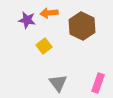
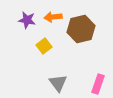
orange arrow: moved 4 px right, 4 px down
brown hexagon: moved 1 px left, 3 px down; rotated 20 degrees clockwise
pink rectangle: moved 1 px down
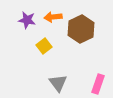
brown hexagon: rotated 12 degrees counterclockwise
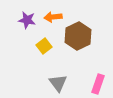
brown hexagon: moved 3 px left, 7 px down
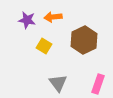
brown hexagon: moved 6 px right, 4 px down
yellow square: rotated 21 degrees counterclockwise
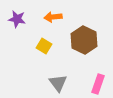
purple star: moved 10 px left, 1 px up
brown hexagon: rotated 8 degrees counterclockwise
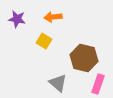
brown hexagon: moved 18 px down; rotated 12 degrees counterclockwise
yellow square: moved 5 px up
gray triangle: rotated 12 degrees counterclockwise
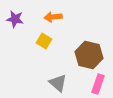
purple star: moved 2 px left
brown hexagon: moved 5 px right, 3 px up
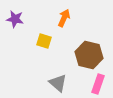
orange arrow: moved 11 px right, 1 px down; rotated 120 degrees clockwise
yellow square: rotated 14 degrees counterclockwise
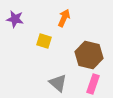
pink rectangle: moved 5 px left
